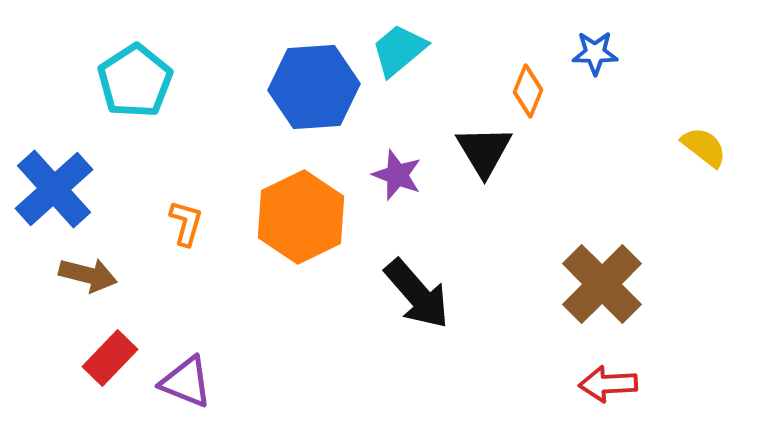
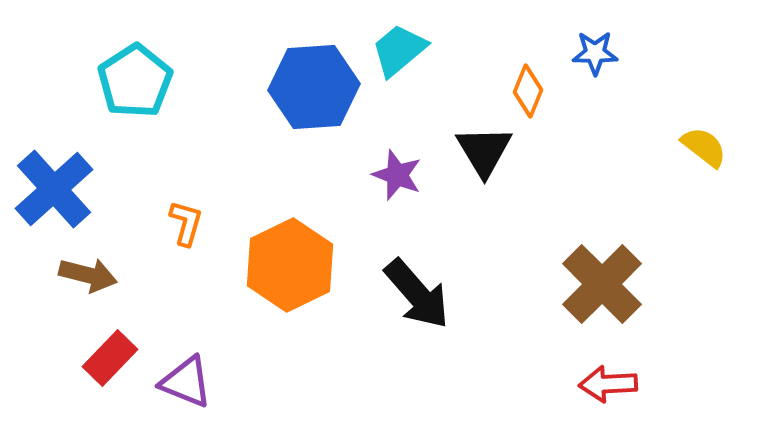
orange hexagon: moved 11 px left, 48 px down
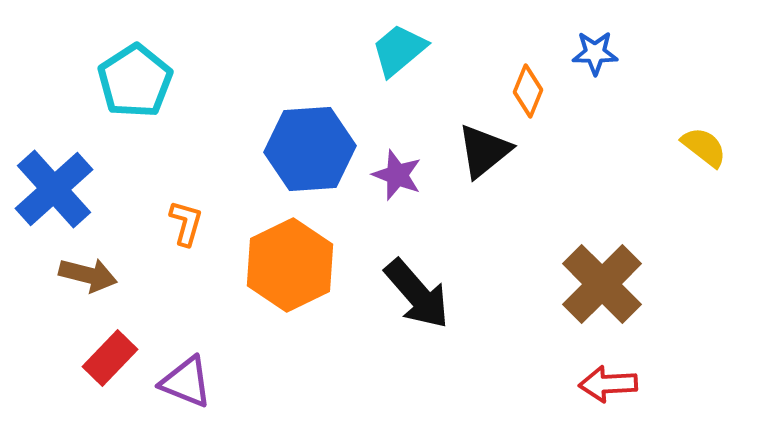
blue hexagon: moved 4 px left, 62 px down
black triangle: rotated 22 degrees clockwise
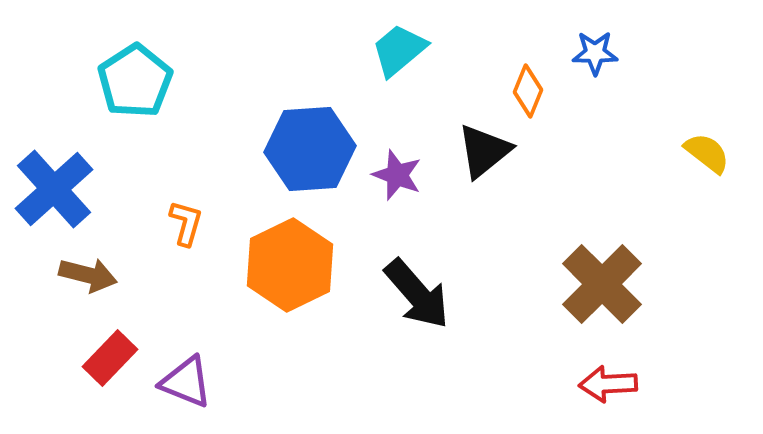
yellow semicircle: moved 3 px right, 6 px down
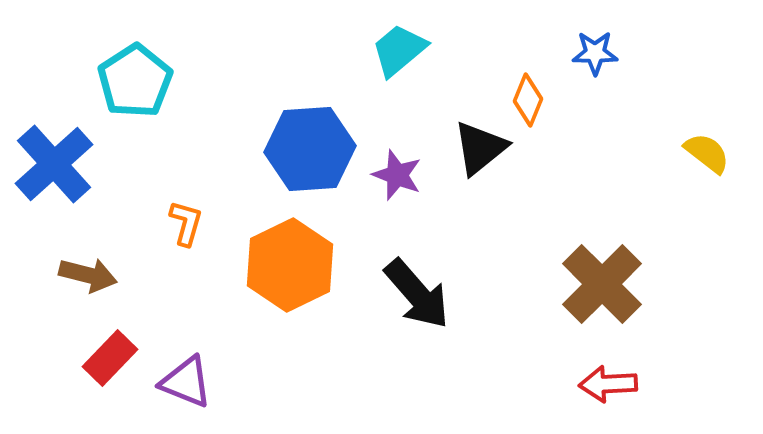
orange diamond: moved 9 px down
black triangle: moved 4 px left, 3 px up
blue cross: moved 25 px up
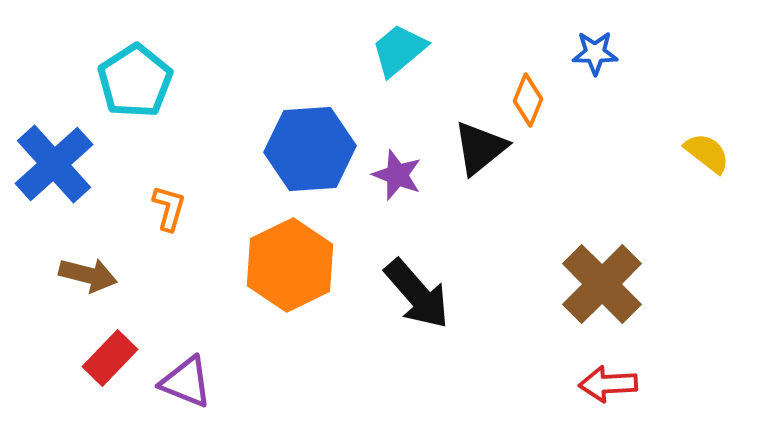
orange L-shape: moved 17 px left, 15 px up
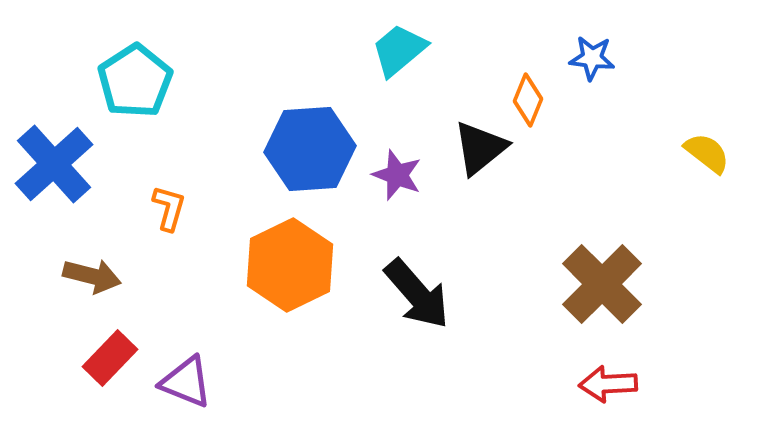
blue star: moved 3 px left, 5 px down; rotated 6 degrees clockwise
brown arrow: moved 4 px right, 1 px down
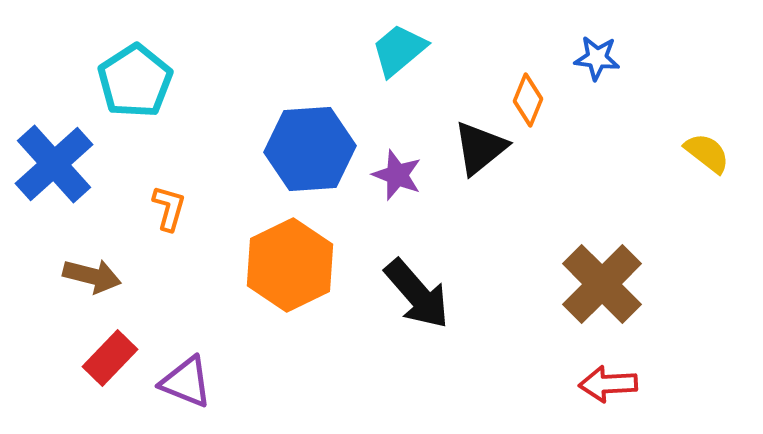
blue star: moved 5 px right
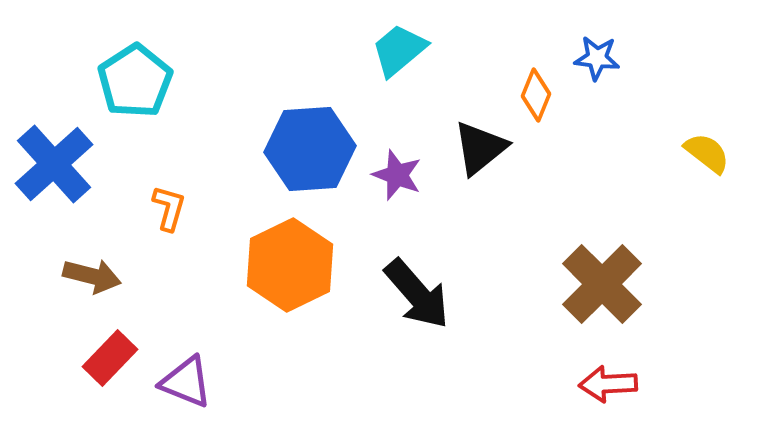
orange diamond: moved 8 px right, 5 px up
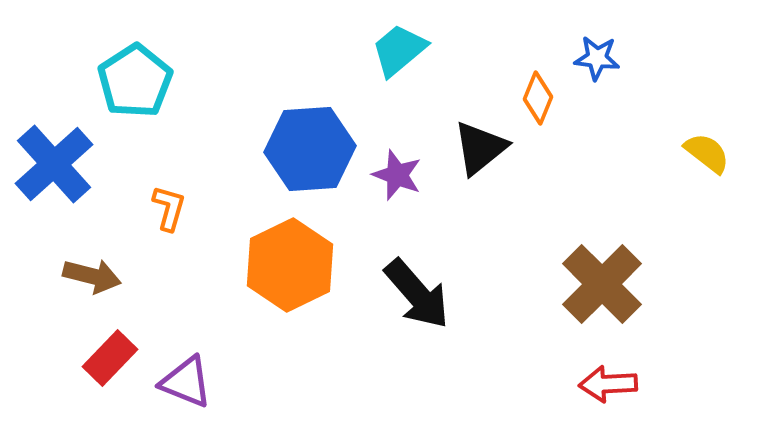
orange diamond: moved 2 px right, 3 px down
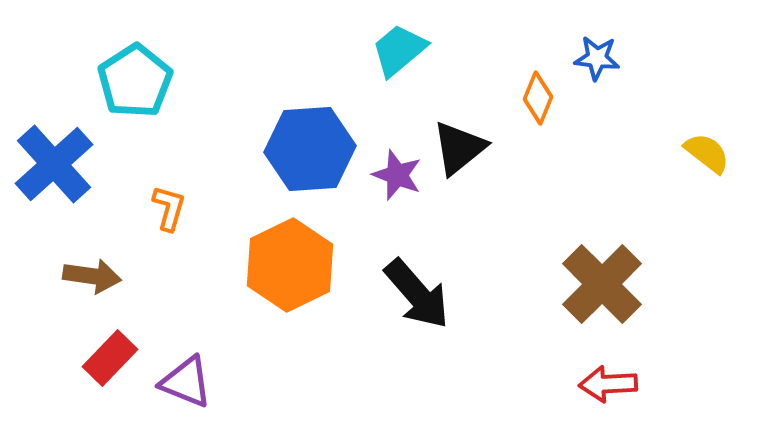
black triangle: moved 21 px left
brown arrow: rotated 6 degrees counterclockwise
